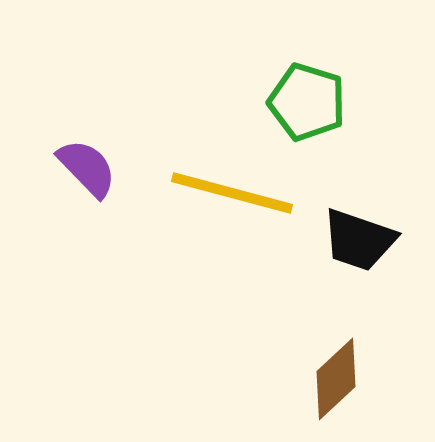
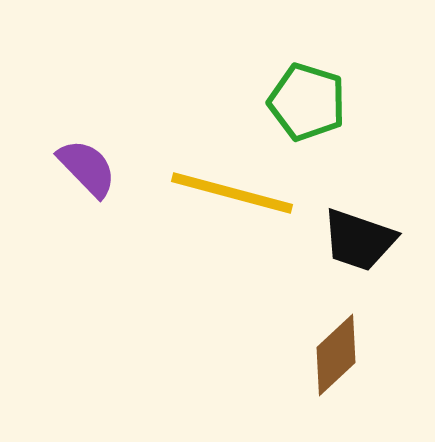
brown diamond: moved 24 px up
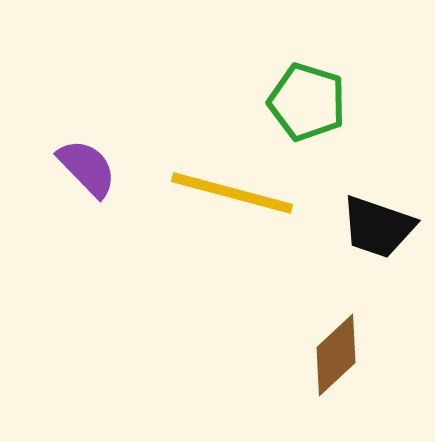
black trapezoid: moved 19 px right, 13 px up
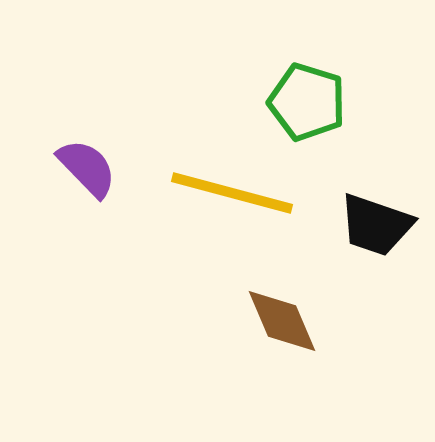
black trapezoid: moved 2 px left, 2 px up
brown diamond: moved 54 px left, 34 px up; rotated 70 degrees counterclockwise
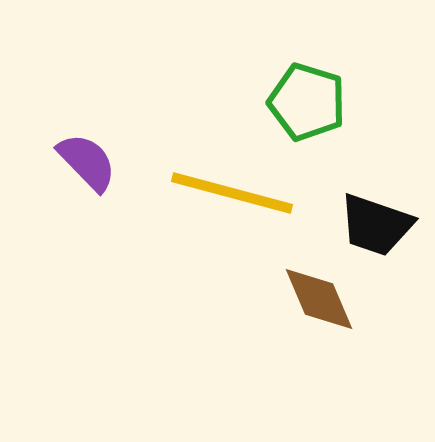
purple semicircle: moved 6 px up
brown diamond: moved 37 px right, 22 px up
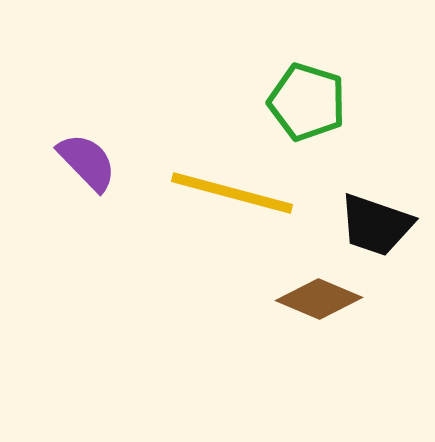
brown diamond: rotated 44 degrees counterclockwise
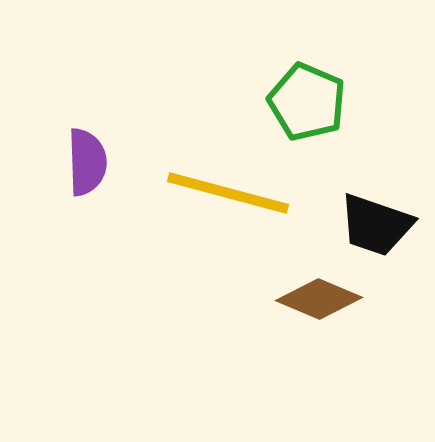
green pentagon: rotated 6 degrees clockwise
purple semicircle: rotated 42 degrees clockwise
yellow line: moved 4 px left
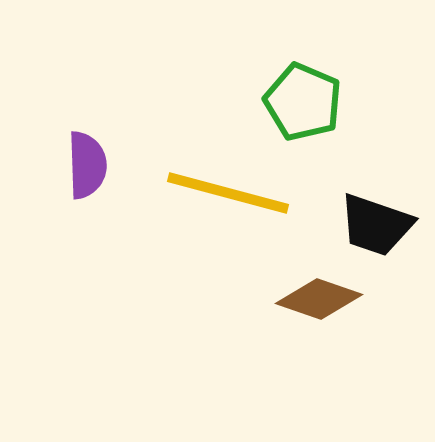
green pentagon: moved 4 px left
purple semicircle: moved 3 px down
brown diamond: rotated 4 degrees counterclockwise
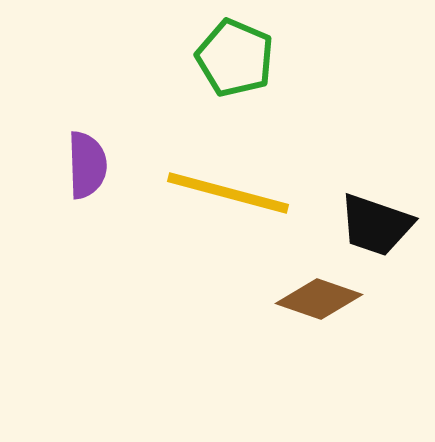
green pentagon: moved 68 px left, 44 px up
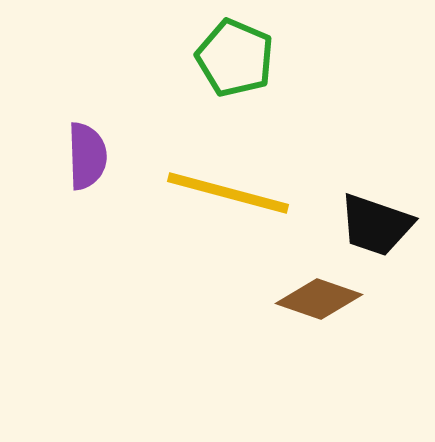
purple semicircle: moved 9 px up
